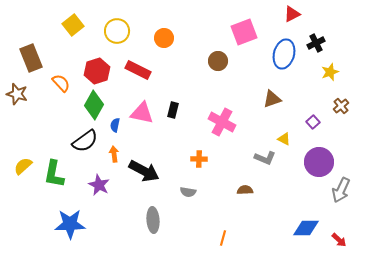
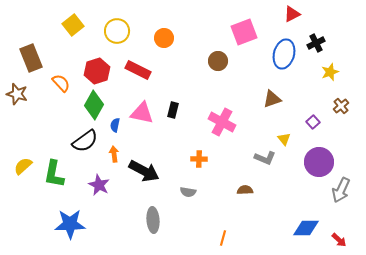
yellow triangle: rotated 24 degrees clockwise
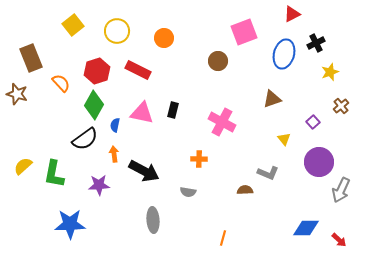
black semicircle: moved 2 px up
gray L-shape: moved 3 px right, 15 px down
purple star: rotated 30 degrees counterclockwise
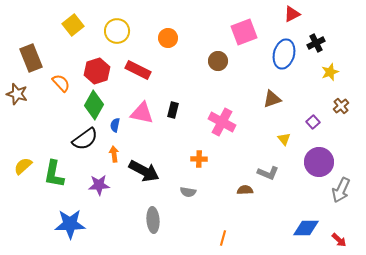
orange circle: moved 4 px right
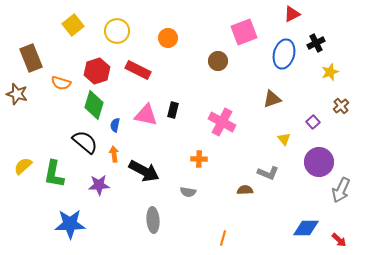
orange semicircle: rotated 150 degrees clockwise
green diamond: rotated 12 degrees counterclockwise
pink triangle: moved 4 px right, 2 px down
black semicircle: moved 3 px down; rotated 104 degrees counterclockwise
